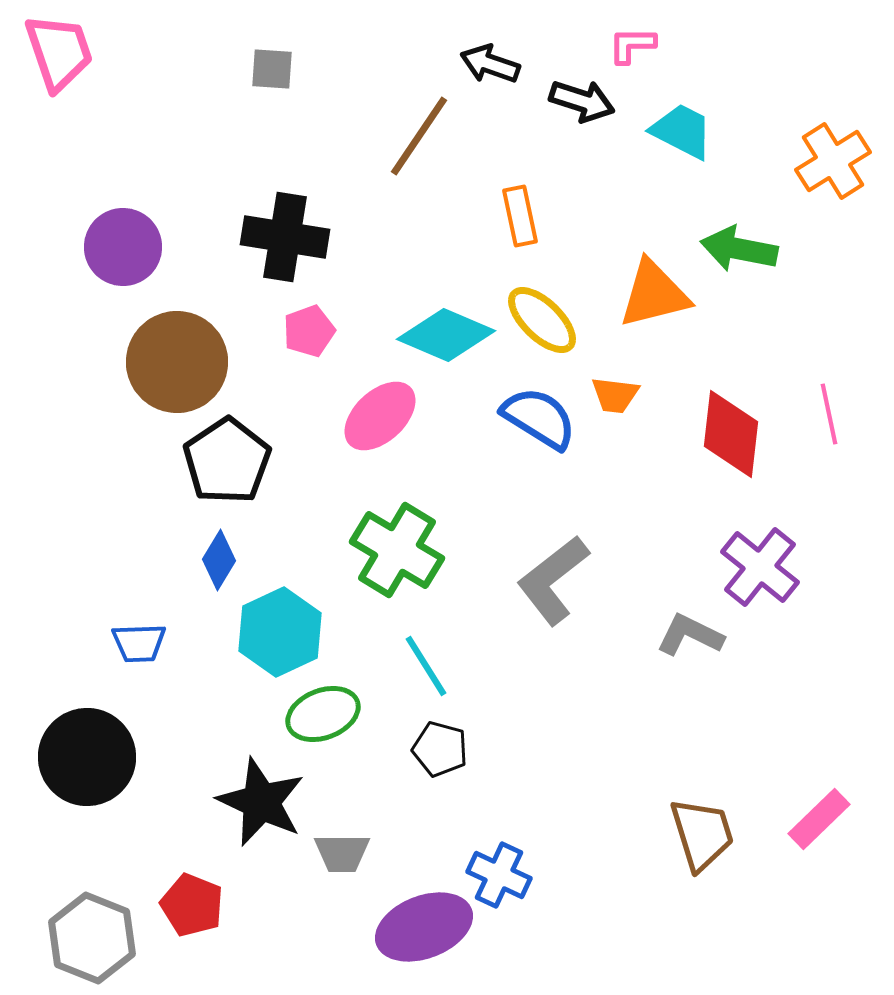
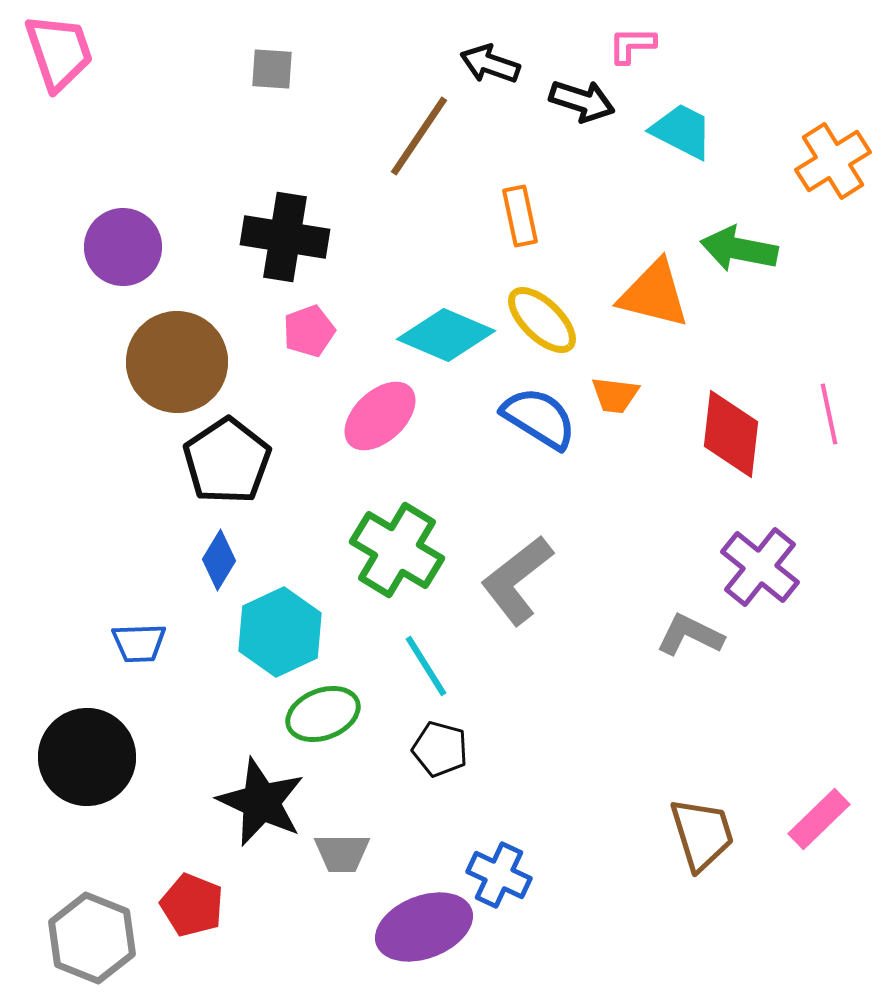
orange triangle at (654, 294): rotated 28 degrees clockwise
gray L-shape at (553, 580): moved 36 px left
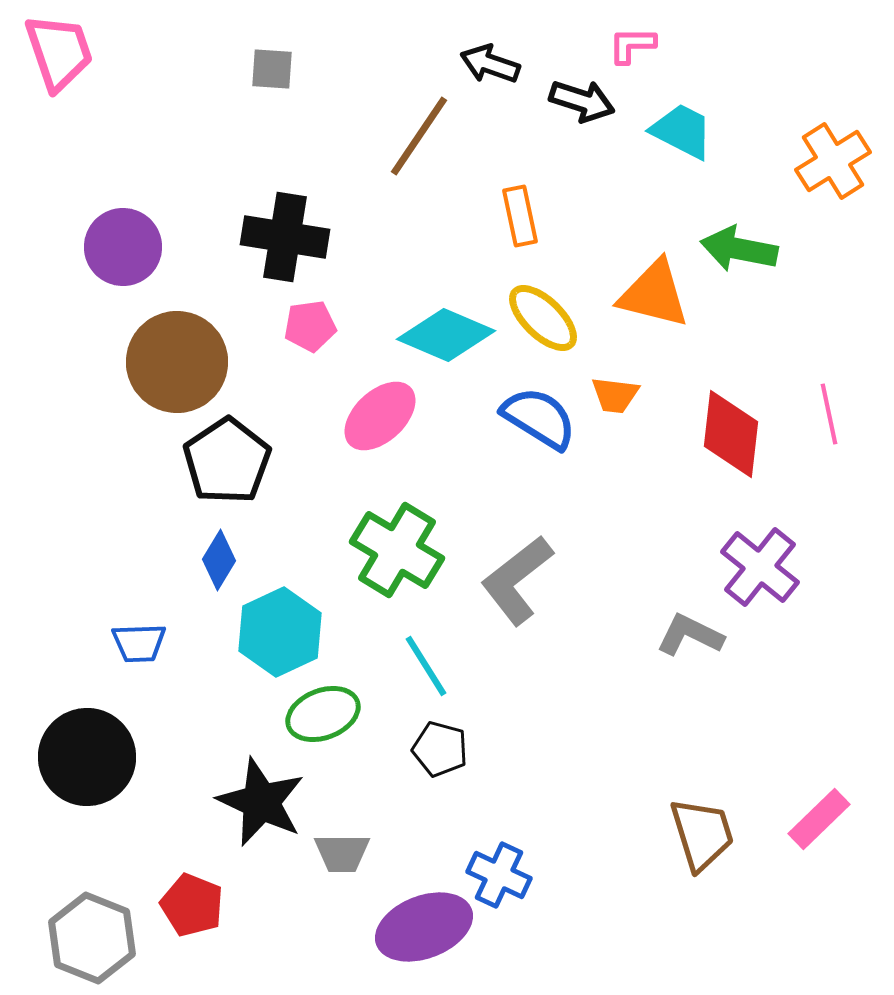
yellow ellipse at (542, 320): moved 1 px right, 2 px up
pink pentagon at (309, 331): moved 1 px right, 5 px up; rotated 12 degrees clockwise
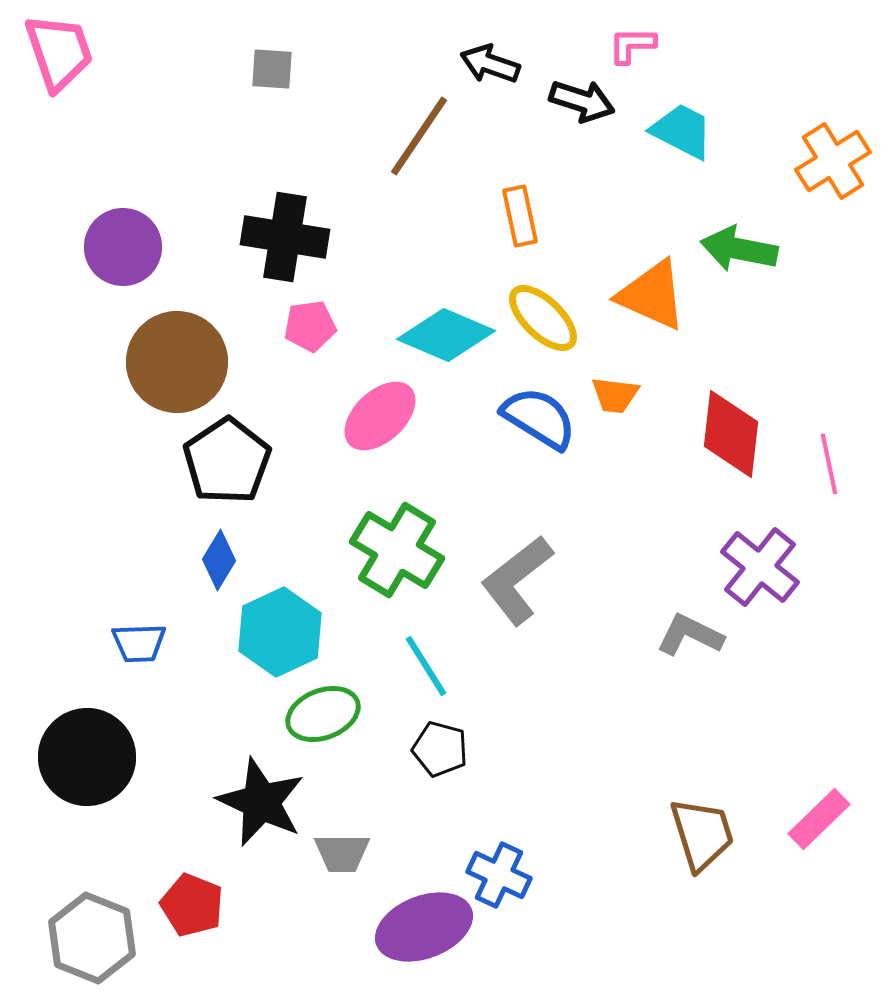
orange triangle at (654, 294): moved 2 px left, 1 px down; rotated 10 degrees clockwise
pink line at (829, 414): moved 50 px down
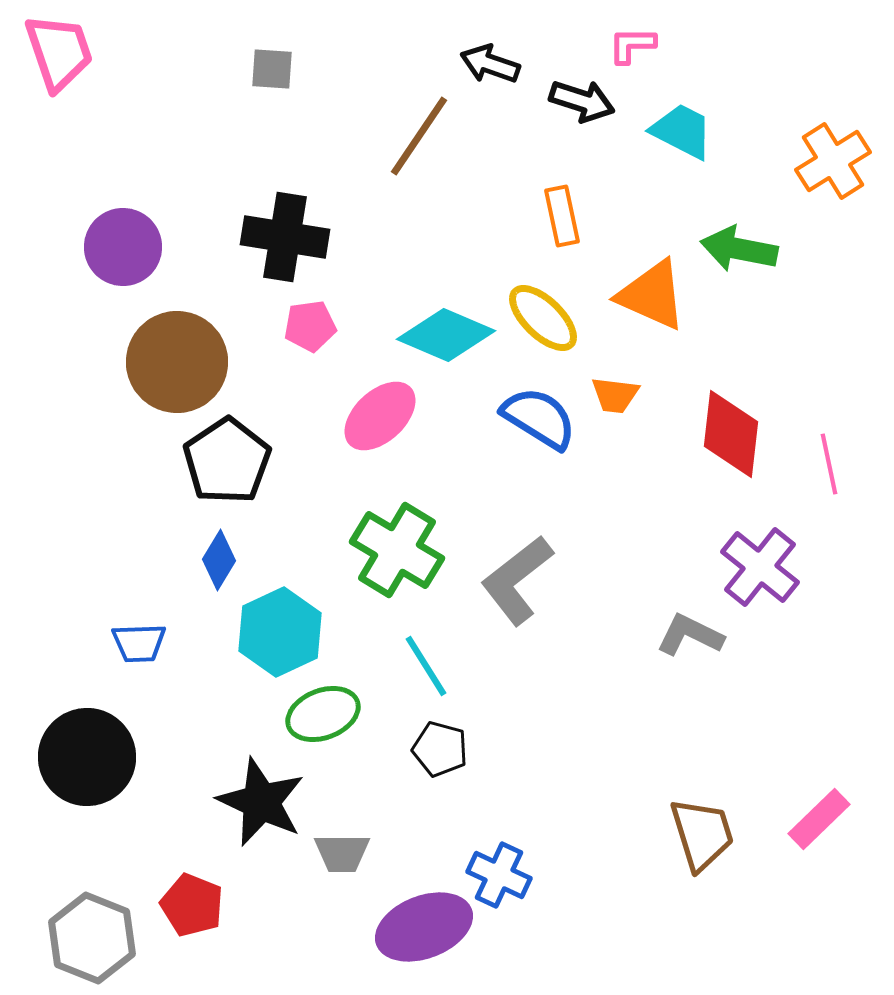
orange rectangle at (520, 216): moved 42 px right
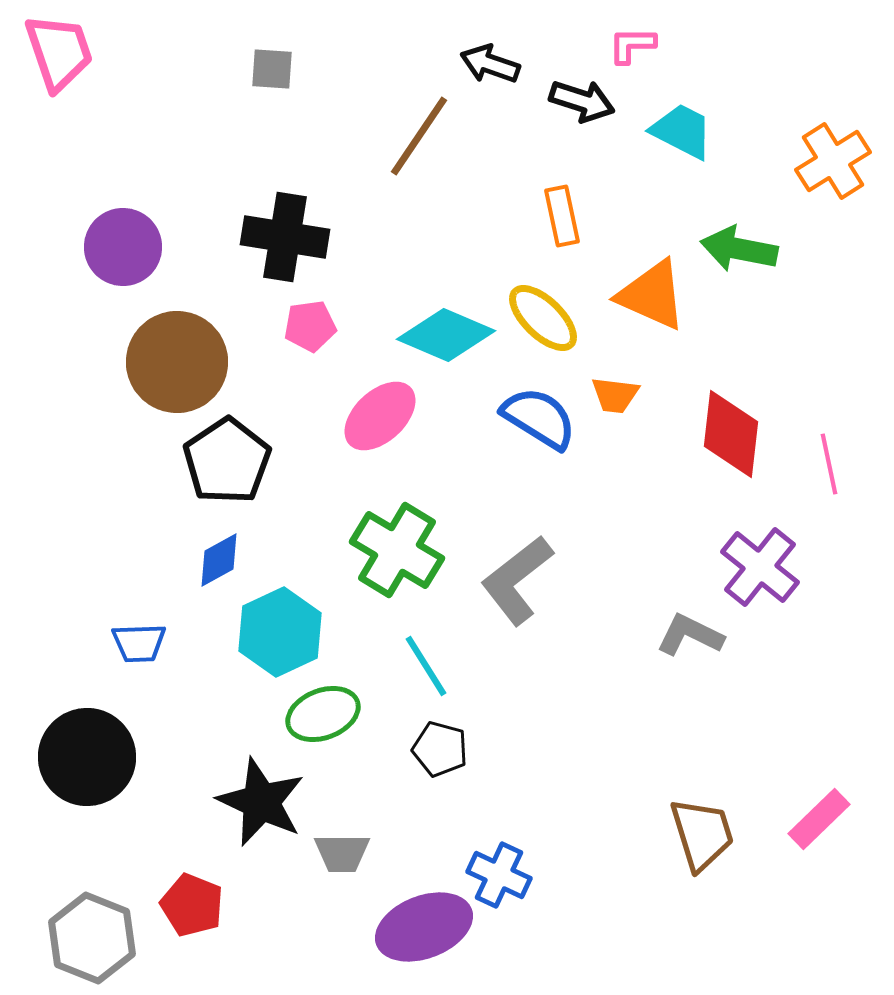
blue diamond at (219, 560): rotated 30 degrees clockwise
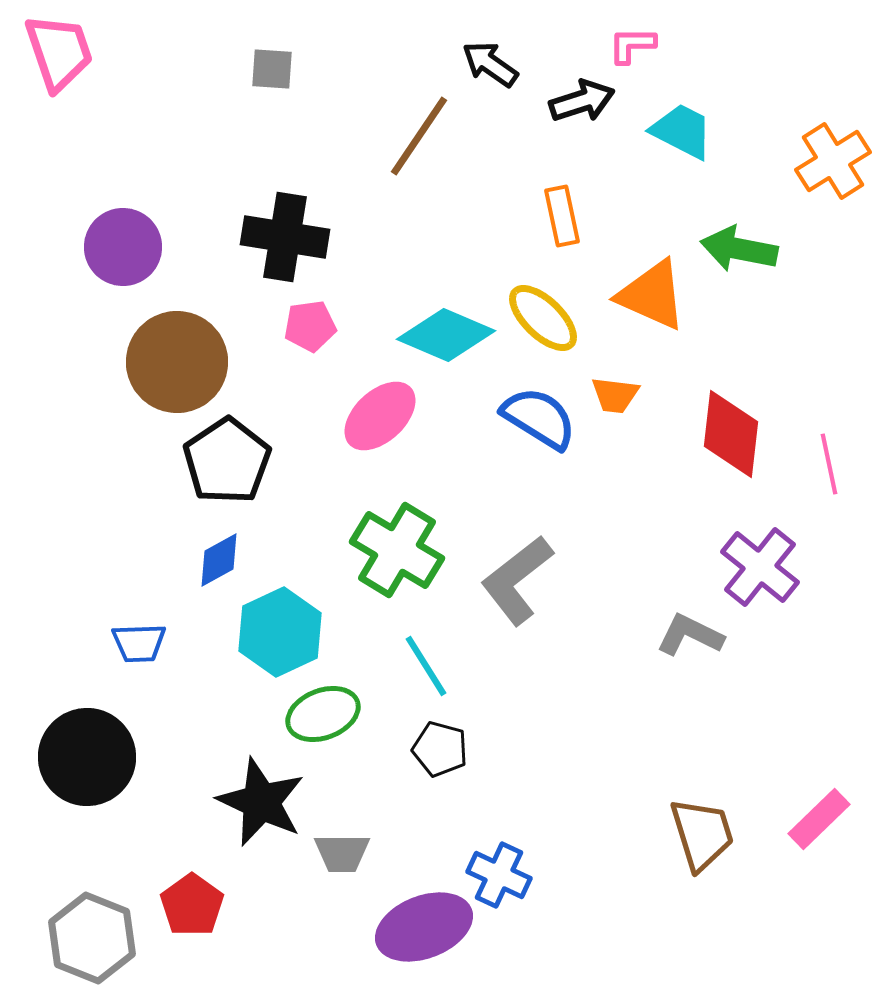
black arrow at (490, 64): rotated 16 degrees clockwise
black arrow at (582, 101): rotated 36 degrees counterclockwise
red pentagon at (192, 905): rotated 14 degrees clockwise
